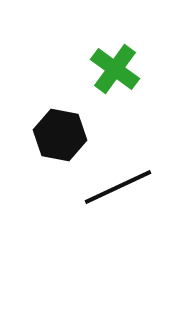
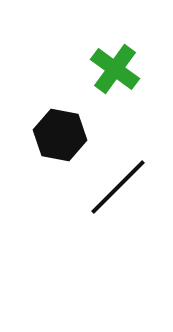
black line: rotated 20 degrees counterclockwise
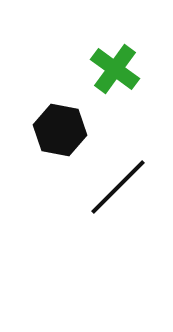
black hexagon: moved 5 px up
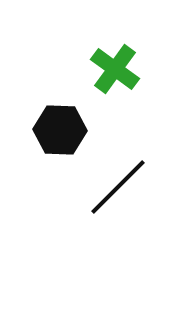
black hexagon: rotated 9 degrees counterclockwise
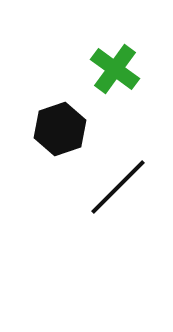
black hexagon: moved 1 px up; rotated 21 degrees counterclockwise
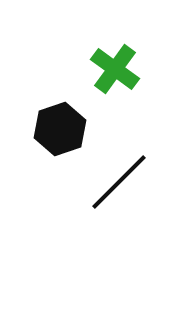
black line: moved 1 px right, 5 px up
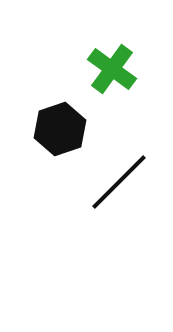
green cross: moved 3 px left
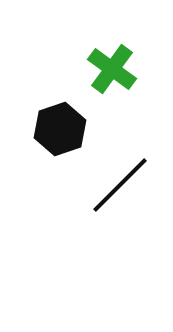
black line: moved 1 px right, 3 px down
